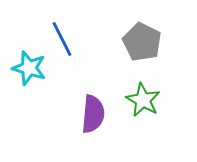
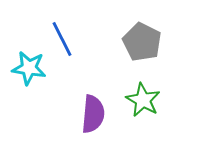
cyan star: rotated 8 degrees counterclockwise
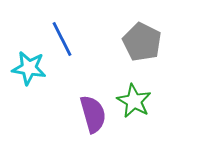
green star: moved 9 px left, 1 px down
purple semicircle: rotated 21 degrees counterclockwise
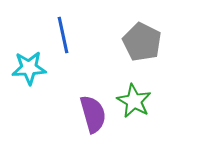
blue line: moved 1 px right, 4 px up; rotated 15 degrees clockwise
cyan star: rotated 12 degrees counterclockwise
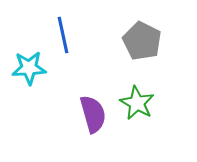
gray pentagon: moved 1 px up
green star: moved 3 px right, 2 px down
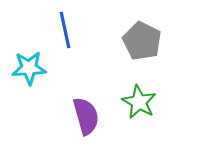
blue line: moved 2 px right, 5 px up
green star: moved 2 px right, 1 px up
purple semicircle: moved 7 px left, 2 px down
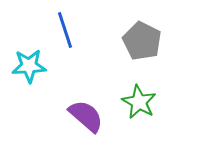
blue line: rotated 6 degrees counterclockwise
cyan star: moved 2 px up
purple semicircle: rotated 33 degrees counterclockwise
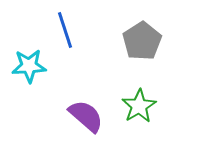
gray pentagon: rotated 12 degrees clockwise
green star: moved 4 px down; rotated 12 degrees clockwise
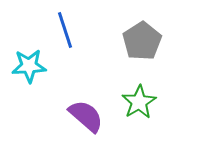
green star: moved 4 px up
